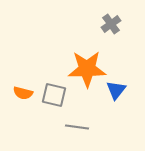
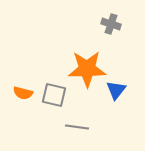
gray cross: rotated 36 degrees counterclockwise
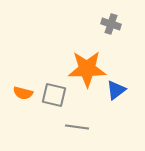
blue triangle: rotated 15 degrees clockwise
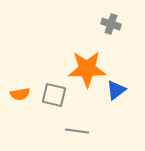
orange semicircle: moved 3 px left, 1 px down; rotated 24 degrees counterclockwise
gray line: moved 4 px down
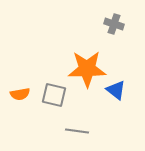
gray cross: moved 3 px right
blue triangle: rotated 45 degrees counterclockwise
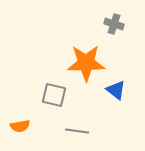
orange star: moved 1 px left, 6 px up
orange semicircle: moved 32 px down
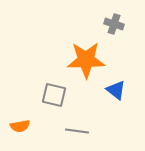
orange star: moved 3 px up
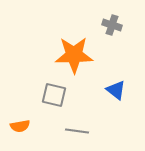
gray cross: moved 2 px left, 1 px down
orange star: moved 12 px left, 5 px up
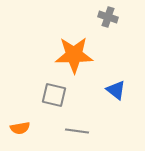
gray cross: moved 4 px left, 8 px up
orange semicircle: moved 2 px down
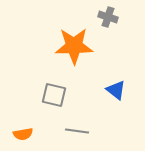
orange star: moved 9 px up
orange semicircle: moved 3 px right, 6 px down
